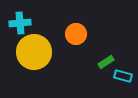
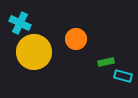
cyan cross: rotated 30 degrees clockwise
orange circle: moved 5 px down
green rectangle: rotated 21 degrees clockwise
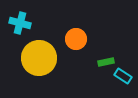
cyan cross: rotated 10 degrees counterclockwise
yellow circle: moved 5 px right, 6 px down
cyan rectangle: rotated 18 degrees clockwise
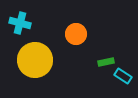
orange circle: moved 5 px up
yellow circle: moved 4 px left, 2 px down
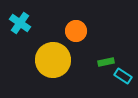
cyan cross: rotated 20 degrees clockwise
orange circle: moved 3 px up
yellow circle: moved 18 px right
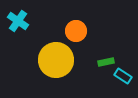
cyan cross: moved 2 px left, 2 px up
yellow circle: moved 3 px right
